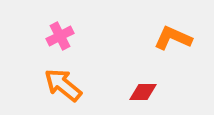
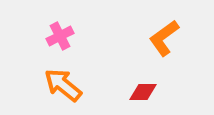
orange L-shape: moved 9 px left; rotated 60 degrees counterclockwise
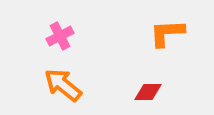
orange L-shape: moved 3 px right, 5 px up; rotated 33 degrees clockwise
red diamond: moved 5 px right
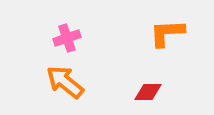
pink cross: moved 7 px right, 2 px down; rotated 8 degrees clockwise
orange arrow: moved 2 px right, 3 px up
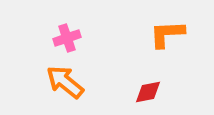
orange L-shape: moved 1 px down
red diamond: rotated 12 degrees counterclockwise
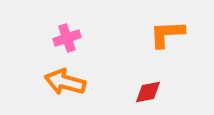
orange arrow: rotated 24 degrees counterclockwise
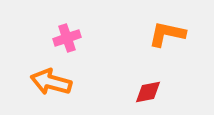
orange L-shape: rotated 15 degrees clockwise
orange arrow: moved 14 px left
